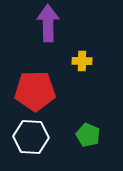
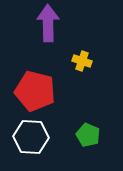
yellow cross: rotated 18 degrees clockwise
red pentagon: rotated 15 degrees clockwise
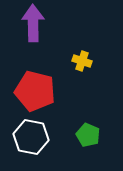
purple arrow: moved 15 px left
white hexagon: rotated 8 degrees clockwise
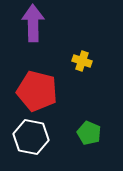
red pentagon: moved 2 px right
green pentagon: moved 1 px right, 2 px up
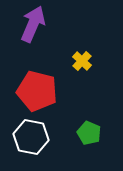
purple arrow: moved 1 px down; rotated 24 degrees clockwise
yellow cross: rotated 24 degrees clockwise
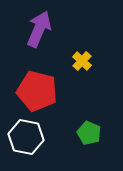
purple arrow: moved 6 px right, 5 px down
white hexagon: moved 5 px left
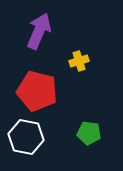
purple arrow: moved 2 px down
yellow cross: moved 3 px left; rotated 30 degrees clockwise
green pentagon: rotated 15 degrees counterclockwise
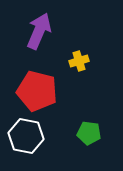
white hexagon: moved 1 px up
